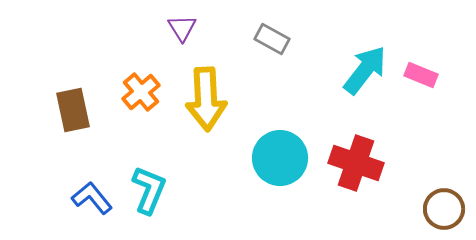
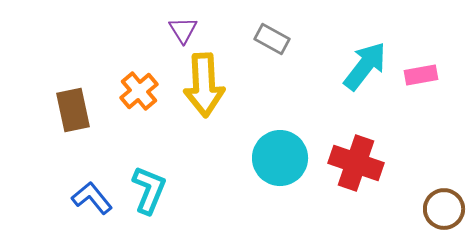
purple triangle: moved 1 px right, 2 px down
cyan arrow: moved 4 px up
pink rectangle: rotated 32 degrees counterclockwise
orange cross: moved 2 px left, 1 px up
yellow arrow: moved 2 px left, 14 px up
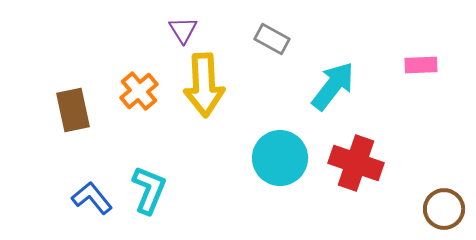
cyan arrow: moved 32 px left, 20 px down
pink rectangle: moved 10 px up; rotated 8 degrees clockwise
